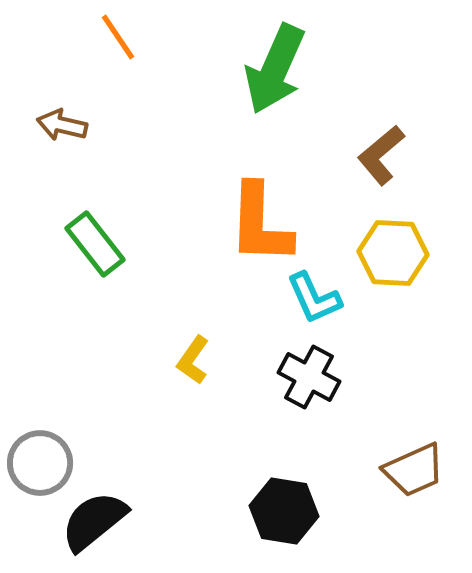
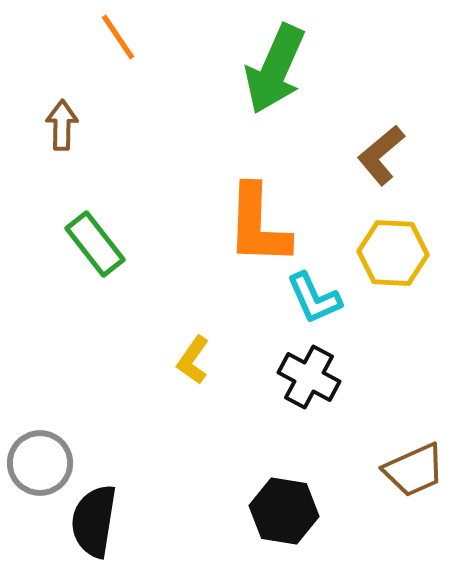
brown arrow: rotated 78 degrees clockwise
orange L-shape: moved 2 px left, 1 px down
black semicircle: rotated 42 degrees counterclockwise
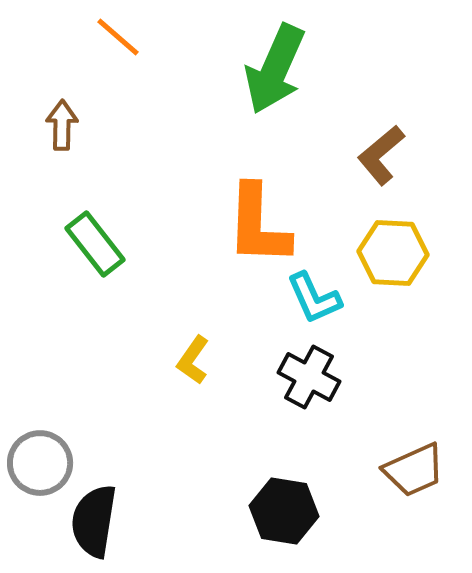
orange line: rotated 15 degrees counterclockwise
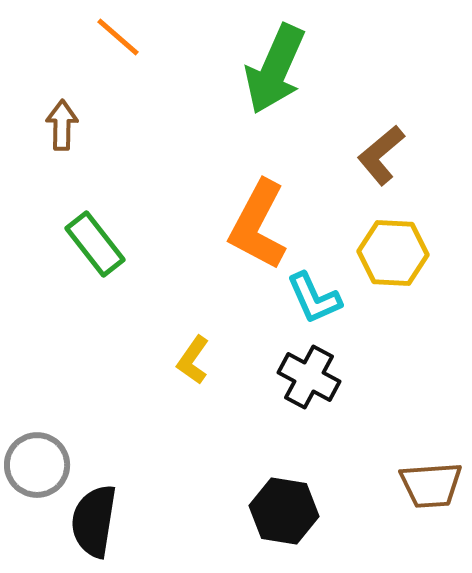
orange L-shape: rotated 26 degrees clockwise
gray circle: moved 3 px left, 2 px down
brown trapezoid: moved 17 px right, 15 px down; rotated 20 degrees clockwise
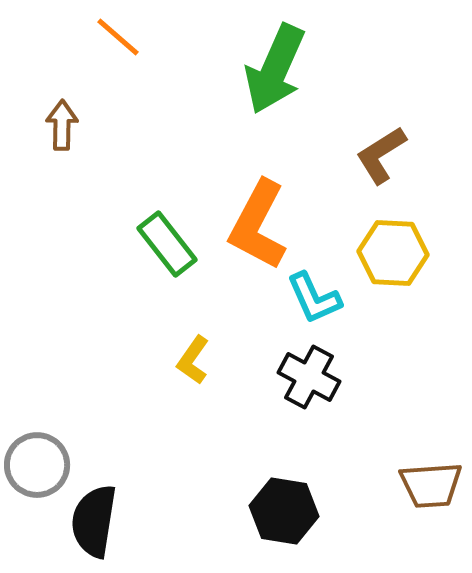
brown L-shape: rotated 8 degrees clockwise
green rectangle: moved 72 px right
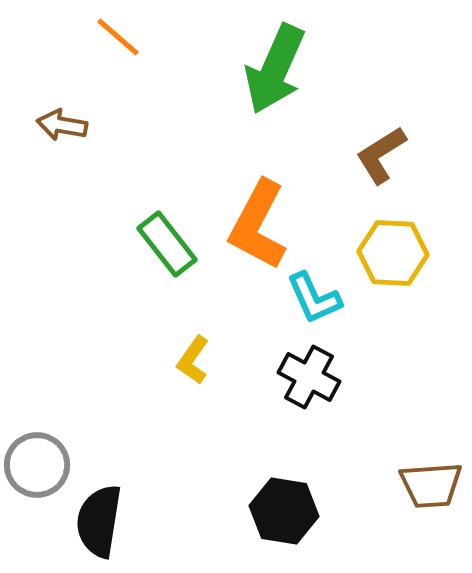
brown arrow: rotated 81 degrees counterclockwise
black semicircle: moved 5 px right
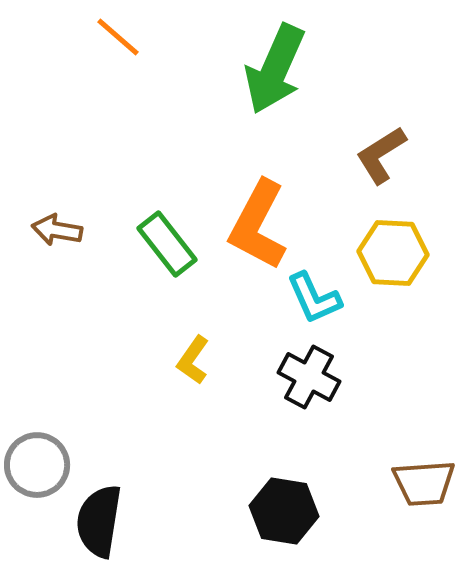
brown arrow: moved 5 px left, 105 px down
brown trapezoid: moved 7 px left, 2 px up
